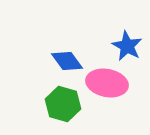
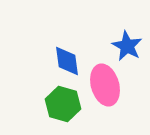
blue diamond: rotated 28 degrees clockwise
pink ellipse: moved 2 px left, 2 px down; rotated 63 degrees clockwise
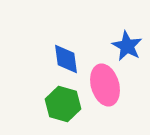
blue diamond: moved 1 px left, 2 px up
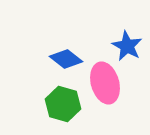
blue diamond: rotated 44 degrees counterclockwise
pink ellipse: moved 2 px up
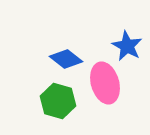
green hexagon: moved 5 px left, 3 px up
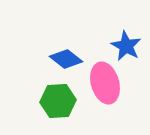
blue star: moved 1 px left
green hexagon: rotated 20 degrees counterclockwise
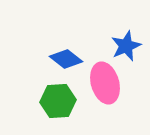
blue star: rotated 20 degrees clockwise
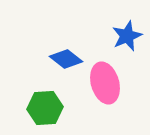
blue star: moved 1 px right, 10 px up
green hexagon: moved 13 px left, 7 px down
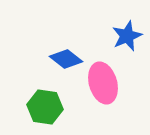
pink ellipse: moved 2 px left
green hexagon: moved 1 px up; rotated 12 degrees clockwise
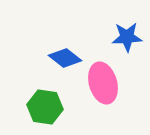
blue star: moved 1 px down; rotated 20 degrees clockwise
blue diamond: moved 1 px left, 1 px up
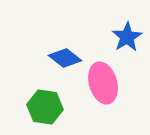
blue star: rotated 28 degrees counterclockwise
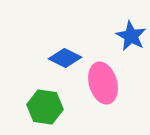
blue star: moved 4 px right, 1 px up; rotated 12 degrees counterclockwise
blue diamond: rotated 12 degrees counterclockwise
